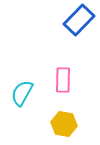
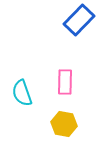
pink rectangle: moved 2 px right, 2 px down
cyan semicircle: rotated 48 degrees counterclockwise
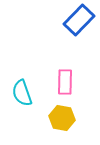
yellow hexagon: moved 2 px left, 6 px up
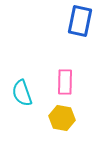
blue rectangle: moved 1 px right, 1 px down; rotated 32 degrees counterclockwise
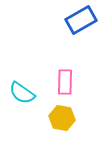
blue rectangle: moved 1 px right, 1 px up; rotated 48 degrees clockwise
cyan semicircle: rotated 36 degrees counterclockwise
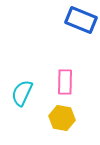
blue rectangle: rotated 52 degrees clockwise
cyan semicircle: rotated 80 degrees clockwise
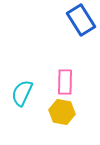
blue rectangle: rotated 36 degrees clockwise
yellow hexagon: moved 6 px up
